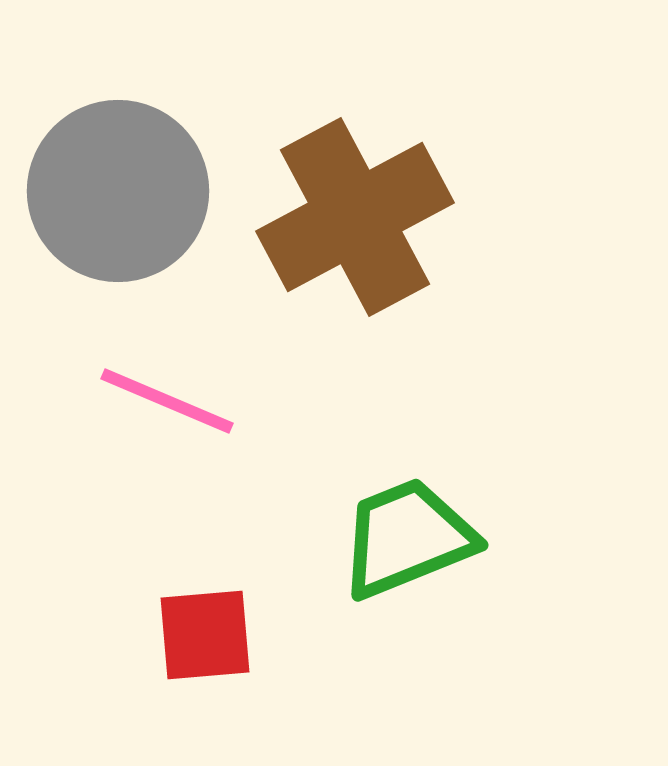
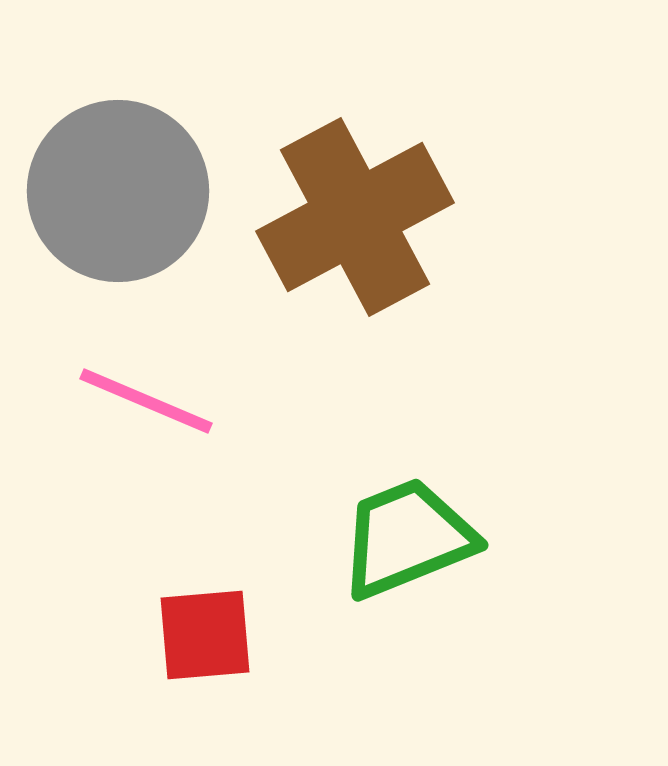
pink line: moved 21 px left
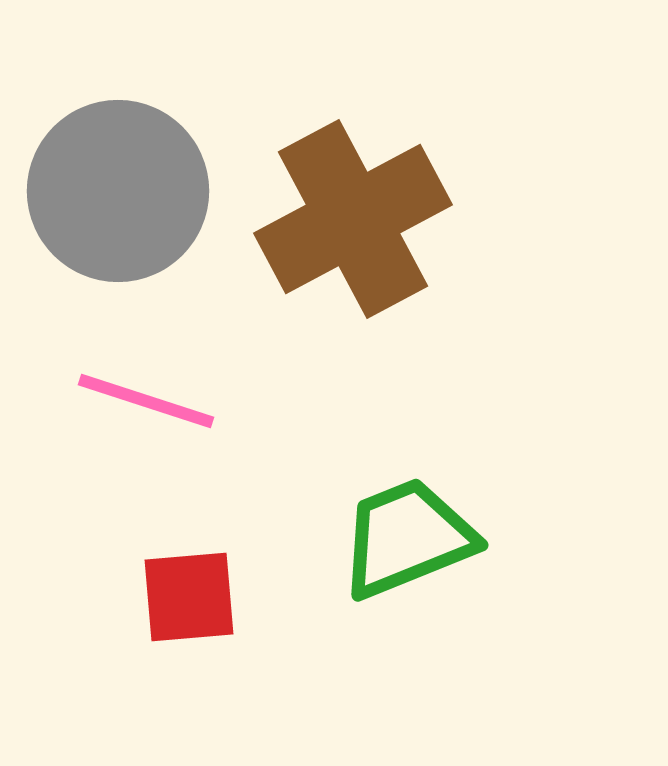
brown cross: moved 2 px left, 2 px down
pink line: rotated 5 degrees counterclockwise
red square: moved 16 px left, 38 px up
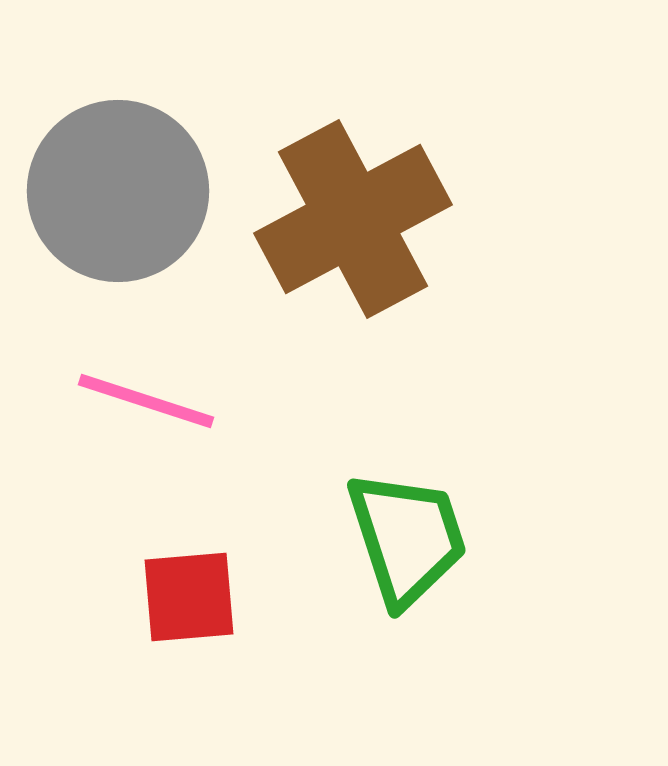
green trapezoid: rotated 94 degrees clockwise
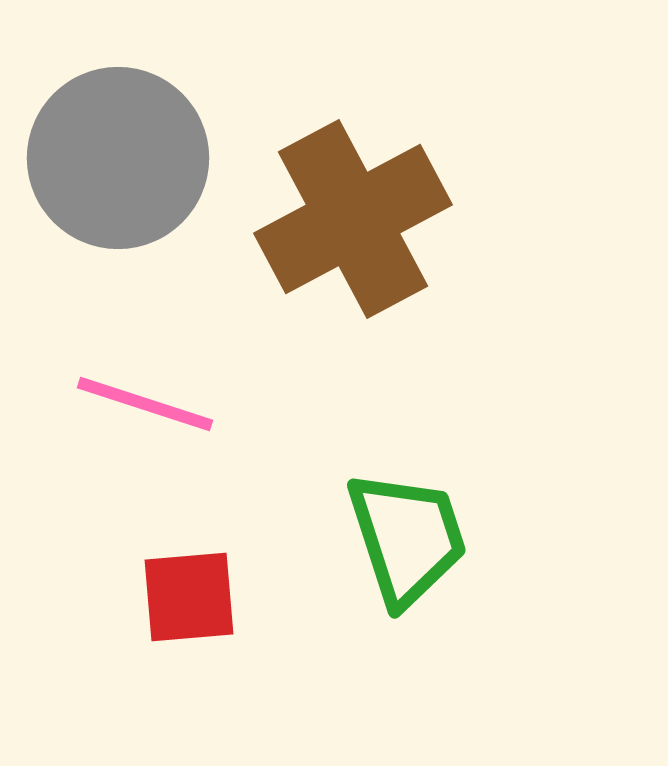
gray circle: moved 33 px up
pink line: moved 1 px left, 3 px down
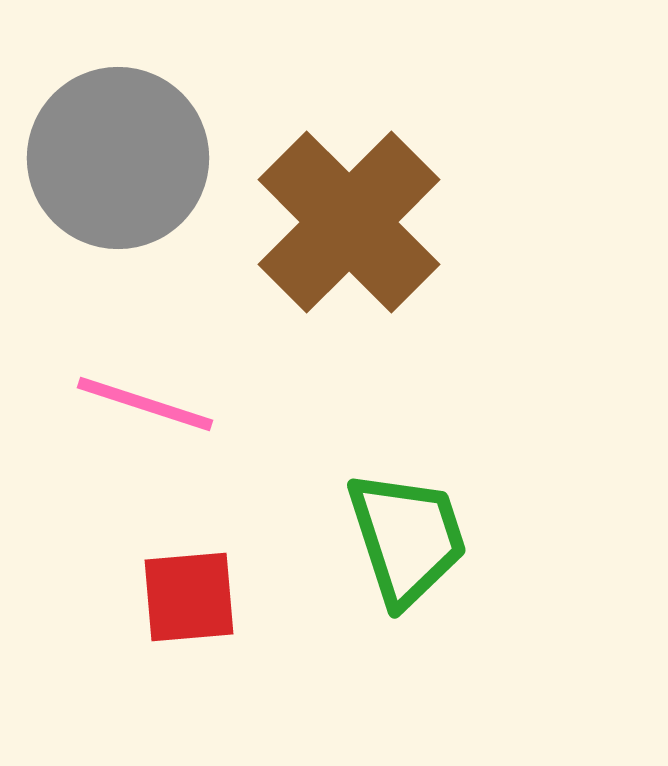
brown cross: moved 4 px left, 3 px down; rotated 17 degrees counterclockwise
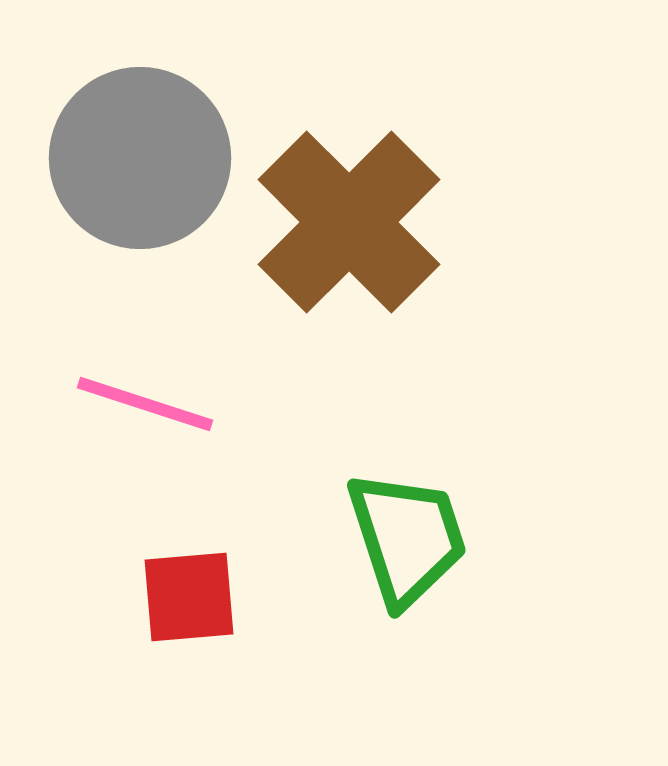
gray circle: moved 22 px right
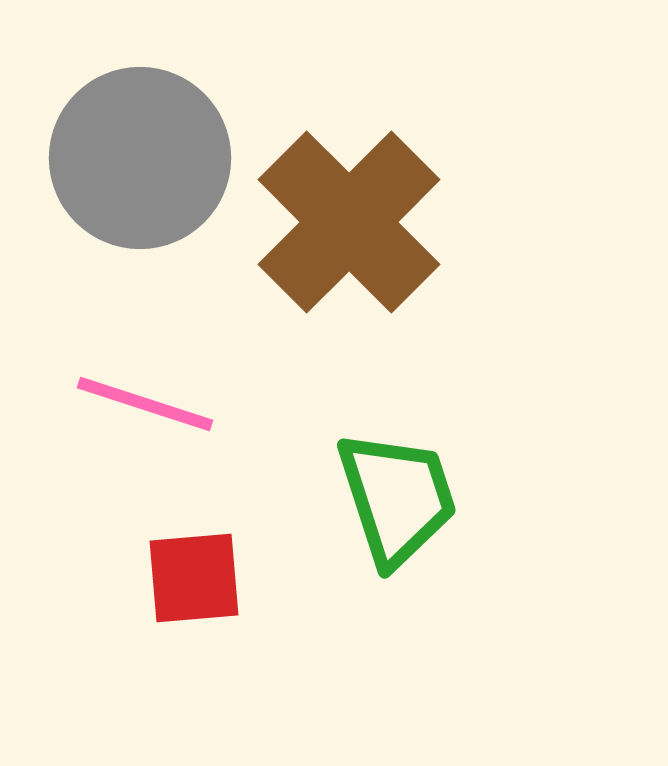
green trapezoid: moved 10 px left, 40 px up
red square: moved 5 px right, 19 px up
